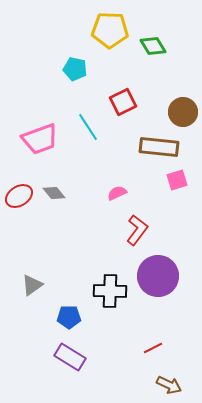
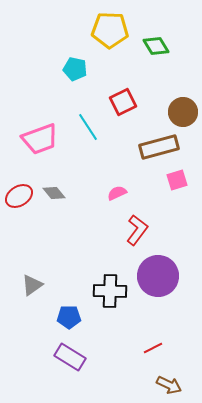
green diamond: moved 3 px right
brown rectangle: rotated 21 degrees counterclockwise
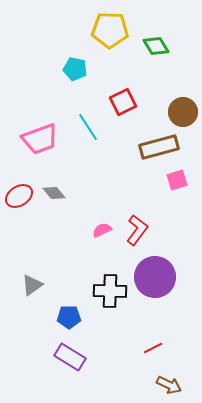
pink semicircle: moved 15 px left, 37 px down
purple circle: moved 3 px left, 1 px down
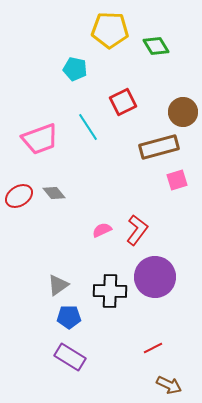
gray triangle: moved 26 px right
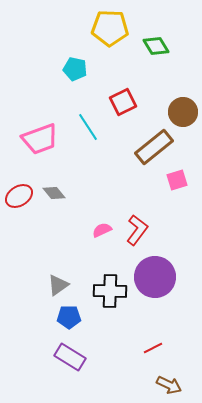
yellow pentagon: moved 2 px up
brown rectangle: moved 5 px left; rotated 24 degrees counterclockwise
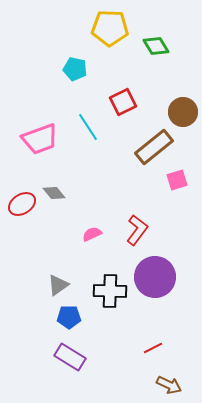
red ellipse: moved 3 px right, 8 px down
pink semicircle: moved 10 px left, 4 px down
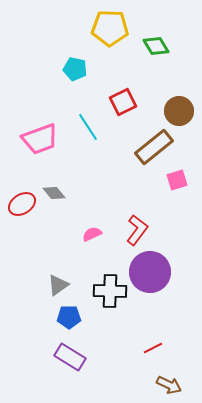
brown circle: moved 4 px left, 1 px up
purple circle: moved 5 px left, 5 px up
